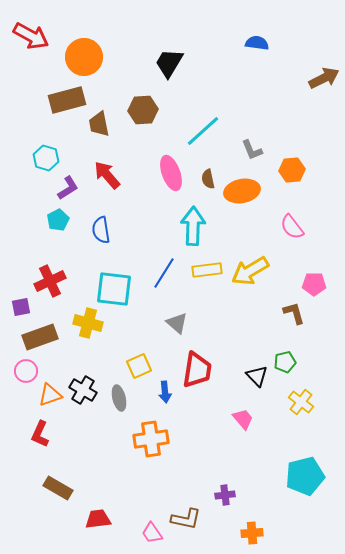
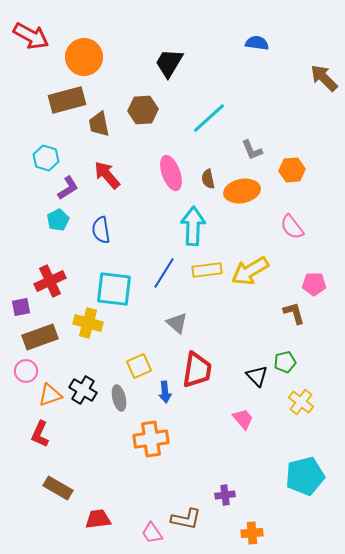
brown arrow at (324, 78): rotated 108 degrees counterclockwise
cyan line at (203, 131): moved 6 px right, 13 px up
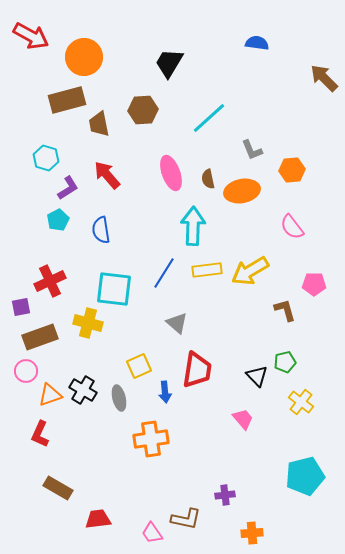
brown L-shape at (294, 313): moved 9 px left, 3 px up
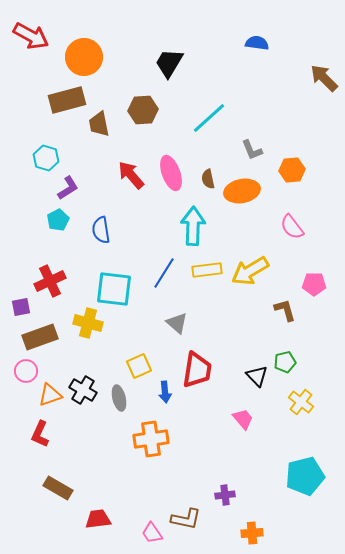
red arrow at (107, 175): moved 24 px right
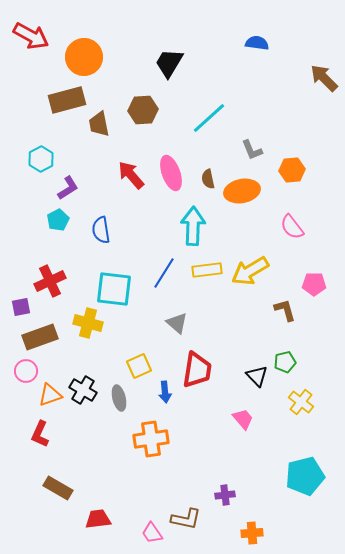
cyan hexagon at (46, 158): moved 5 px left, 1 px down; rotated 15 degrees clockwise
